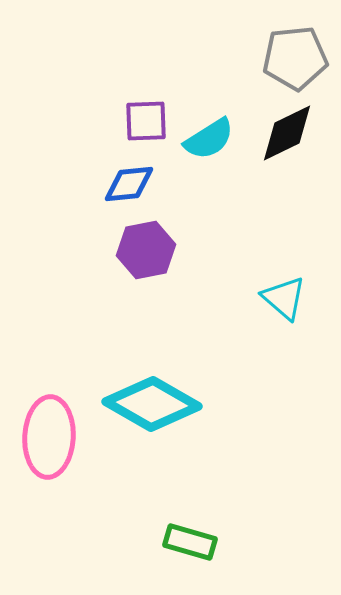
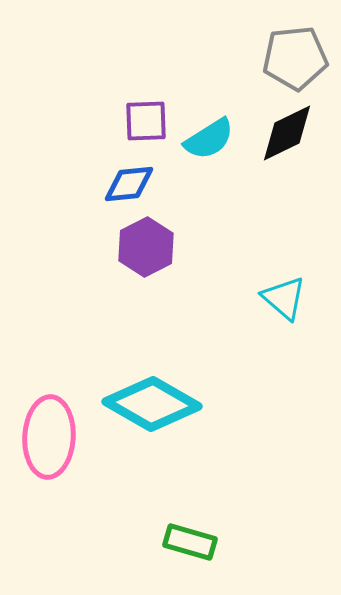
purple hexagon: moved 3 px up; rotated 16 degrees counterclockwise
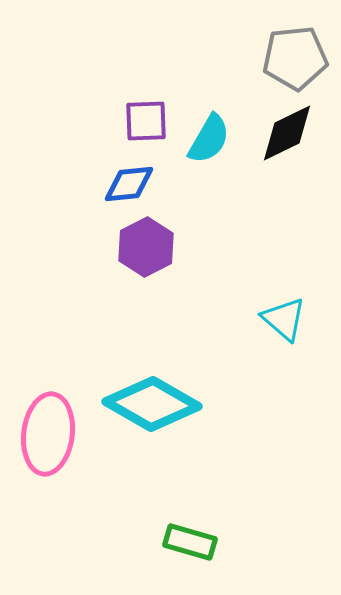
cyan semicircle: rotated 28 degrees counterclockwise
cyan triangle: moved 21 px down
pink ellipse: moved 1 px left, 3 px up; rotated 4 degrees clockwise
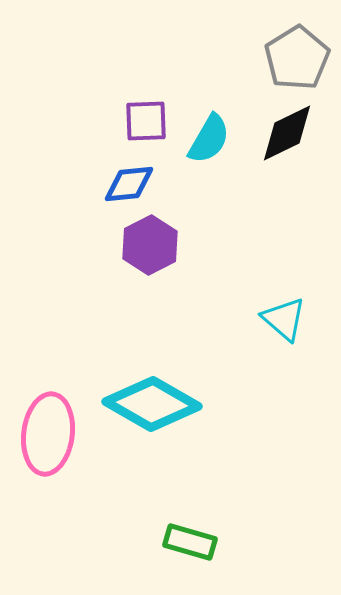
gray pentagon: moved 2 px right; rotated 26 degrees counterclockwise
purple hexagon: moved 4 px right, 2 px up
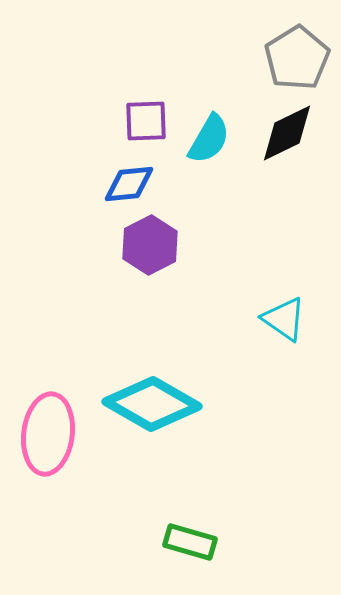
cyan triangle: rotated 6 degrees counterclockwise
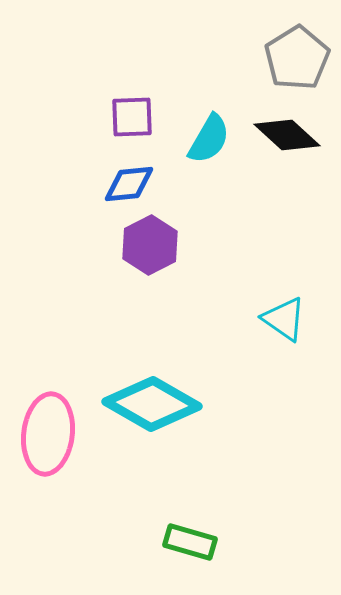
purple square: moved 14 px left, 4 px up
black diamond: moved 2 px down; rotated 68 degrees clockwise
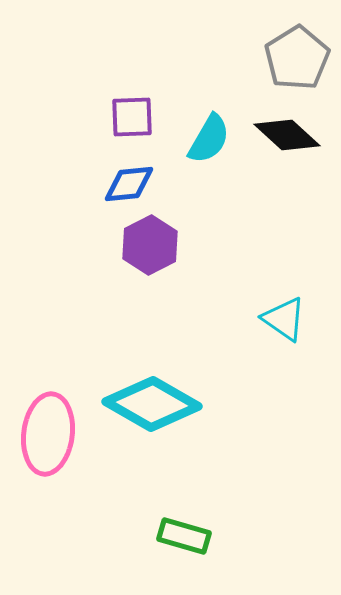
green rectangle: moved 6 px left, 6 px up
